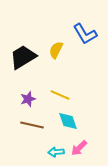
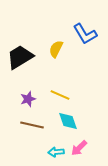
yellow semicircle: moved 1 px up
black trapezoid: moved 3 px left
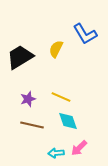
yellow line: moved 1 px right, 2 px down
cyan arrow: moved 1 px down
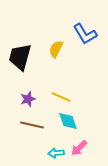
black trapezoid: rotated 44 degrees counterclockwise
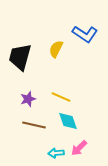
blue L-shape: rotated 25 degrees counterclockwise
brown line: moved 2 px right
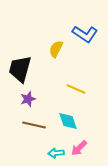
black trapezoid: moved 12 px down
yellow line: moved 15 px right, 8 px up
